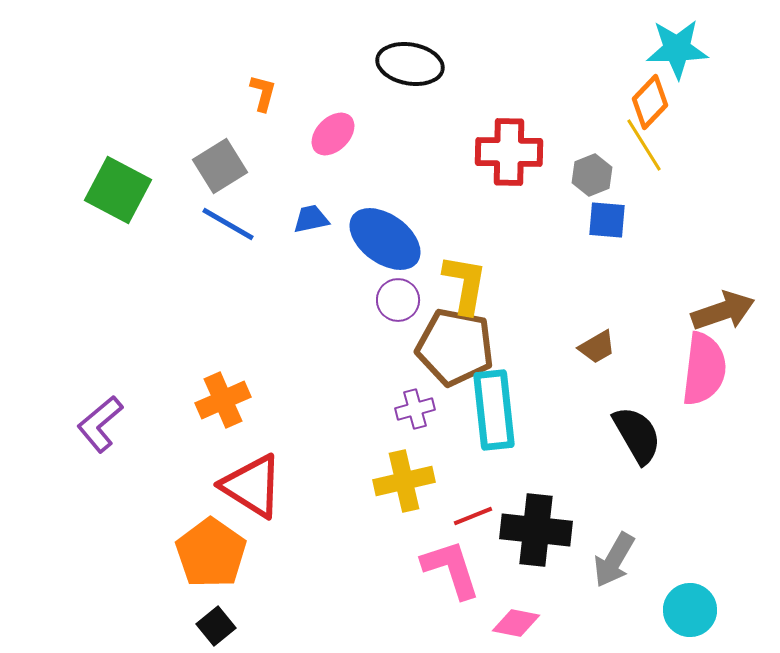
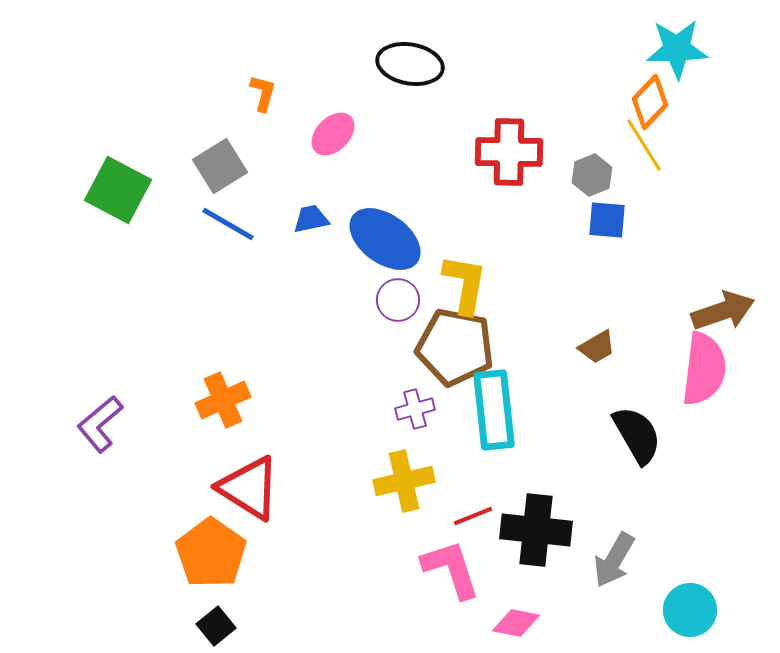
red triangle: moved 3 px left, 2 px down
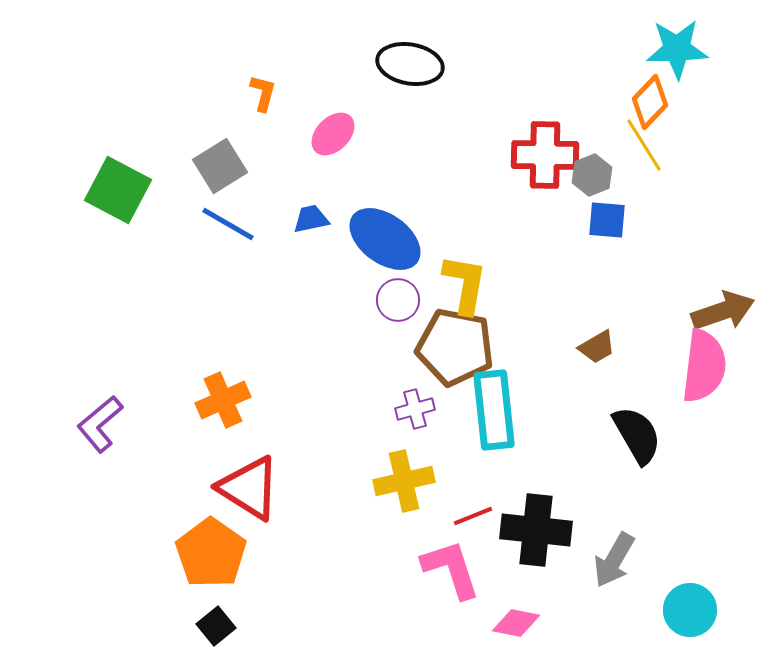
red cross: moved 36 px right, 3 px down
pink semicircle: moved 3 px up
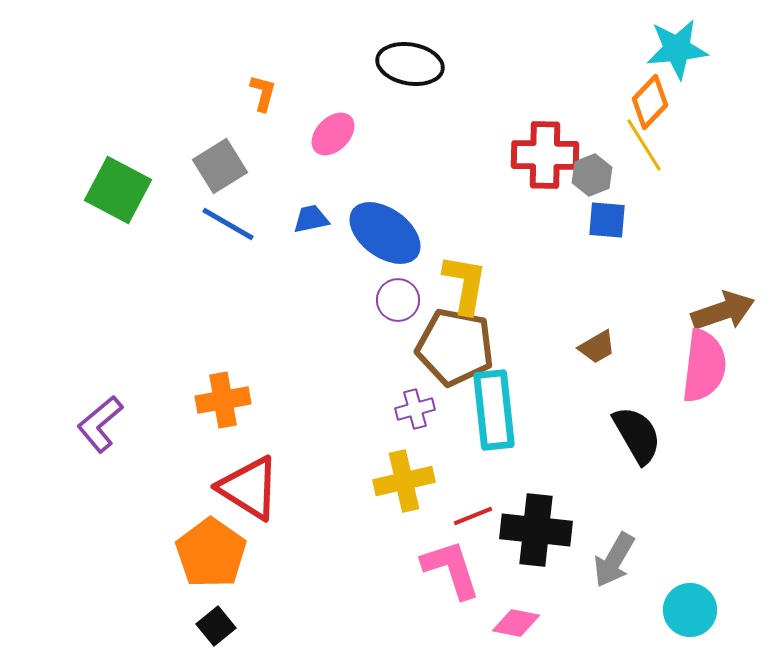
cyan star: rotated 4 degrees counterclockwise
blue ellipse: moved 6 px up
orange cross: rotated 14 degrees clockwise
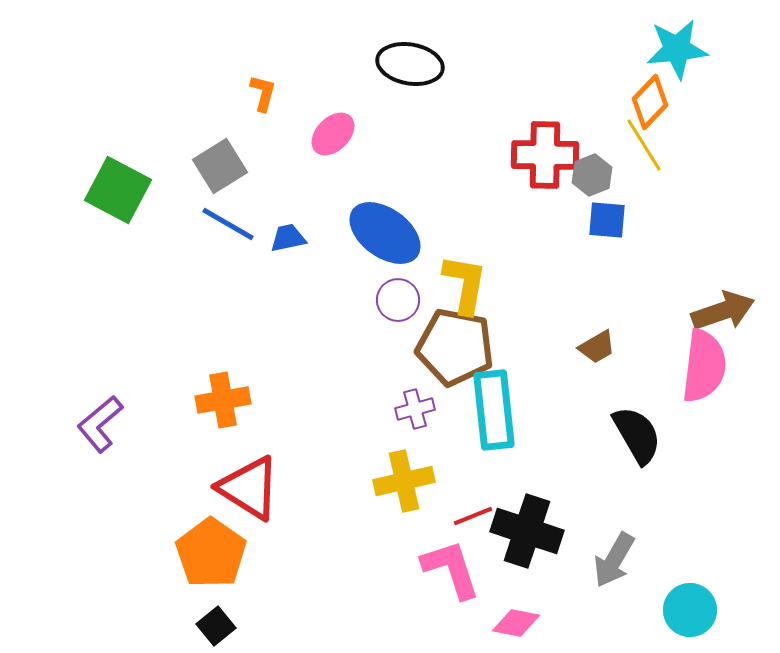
blue trapezoid: moved 23 px left, 19 px down
black cross: moved 9 px left, 1 px down; rotated 12 degrees clockwise
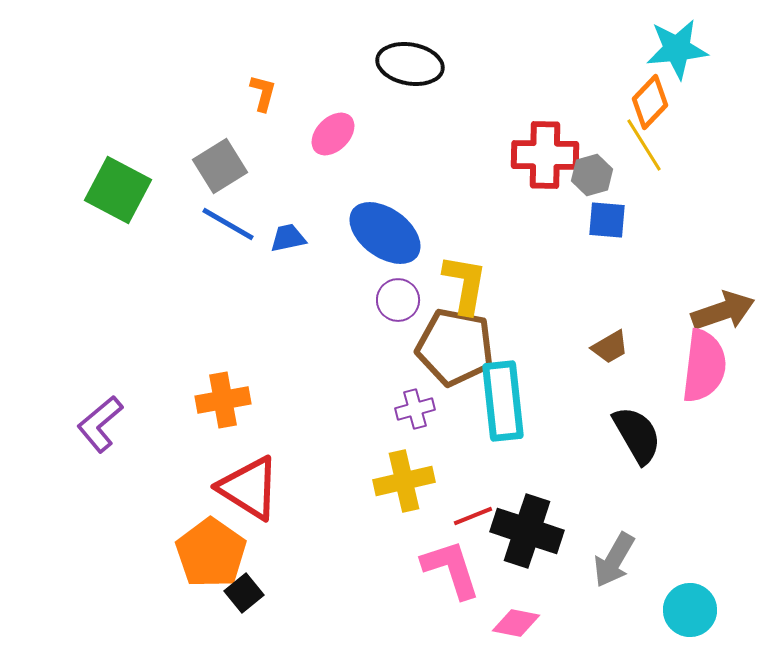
gray hexagon: rotated 6 degrees clockwise
brown trapezoid: moved 13 px right
cyan rectangle: moved 9 px right, 9 px up
black square: moved 28 px right, 33 px up
